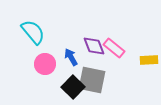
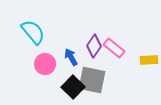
purple diamond: rotated 55 degrees clockwise
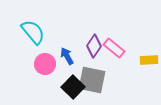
blue arrow: moved 4 px left, 1 px up
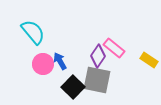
purple diamond: moved 4 px right, 10 px down
blue arrow: moved 7 px left, 5 px down
yellow rectangle: rotated 36 degrees clockwise
pink circle: moved 2 px left
gray square: moved 5 px right
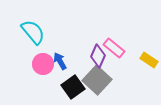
purple diamond: rotated 10 degrees counterclockwise
gray square: rotated 32 degrees clockwise
black square: rotated 10 degrees clockwise
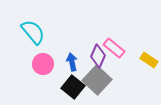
blue arrow: moved 12 px right, 1 px down; rotated 18 degrees clockwise
black square: rotated 15 degrees counterclockwise
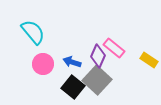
blue arrow: rotated 60 degrees counterclockwise
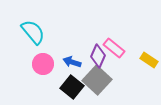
black square: moved 1 px left
